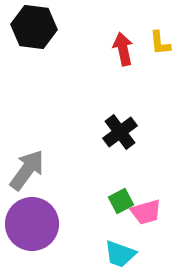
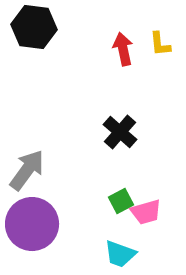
yellow L-shape: moved 1 px down
black cross: rotated 12 degrees counterclockwise
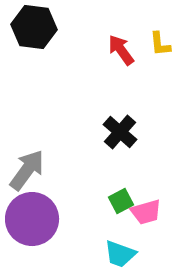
red arrow: moved 2 px left, 1 px down; rotated 24 degrees counterclockwise
purple circle: moved 5 px up
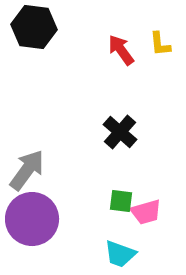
green square: rotated 35 degrees clockwise
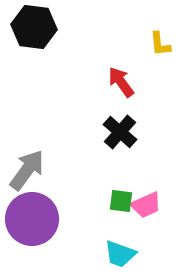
red arrow: moved 32 px down
pink trapezoid: moved 7 px up; rotated 8 degrees counterclockwise
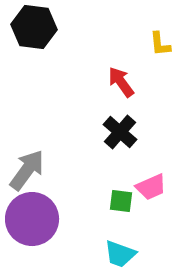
pink trapezoid: moved 5 px right, 18 px up
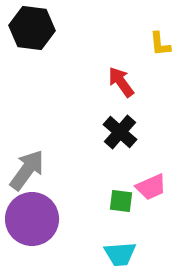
black hexagon: moved 2 px left, 1 px down
cyan trapezoid: rotated 24 degrees counterclockwise
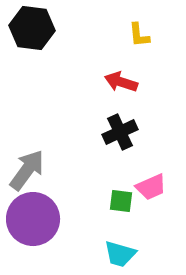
yellow L-shape: moved 21 px left, 9 px up
red arrow: rotated 36 degrees counterclockwise
black cross: rotated 24 degrees clockwise
purple circle: moved 1 px right
cyan trapezoid: rotated 20 degrees clockwise
